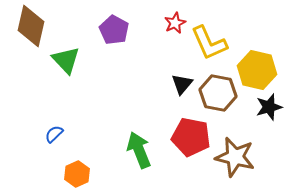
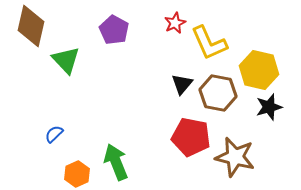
yellow hexagon: moved 2 px right
green arrow: moved 23 px left, 12 px down
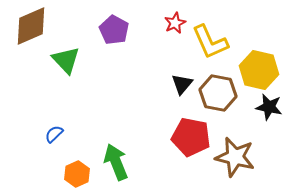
brown diamond: rotated 54 degrees clockwise
yellow L-shape: moved 1 px right, 1 px up
black star: rotated 28 degrees clockwise
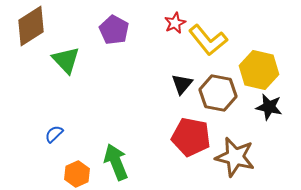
brown diamond: rotated 9 degrees counterclockwise
yellow L-shape: moved 2 px left, 2 px up; rotated 15 degrees counterclockwise
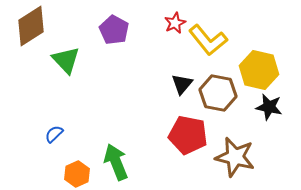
red pentagon: moved 3 px left, 2 px up
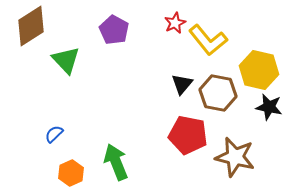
orange hexagon: moved 6 px left, 1 px up
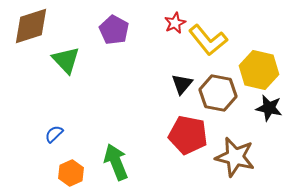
brown diamond: rotated 15 degrees clockwise
black star: moved 1 px down
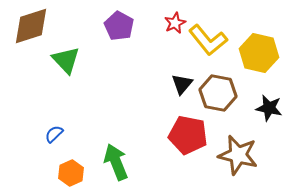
purple pentagon: moved 5 px right, 4 px up
yellow hexagon: moved 17 px up
brown star: moved 3 px right, 2 px up
